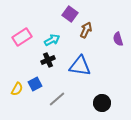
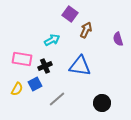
pink rectangle: moved 22 px down; rotated 42 degrees clockwise
black cross: moved 3 px left, 6 px down
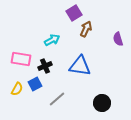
purple square: moved 4 px right, 1 px up; rotated 21 degrees clockwise
brown arrow: moved 1 px up
pink rectangle: moved 1 px left
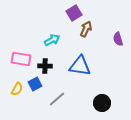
black cross: rotated 24 degrees clockwise
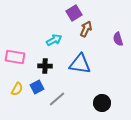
cyan arrow: moved 2 px right
pink rectangle: moved 6 px left, 2 px up
blue triangle: moved 2 px up
blue square: moved 2 px right, 3 px down
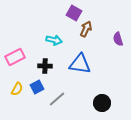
purple square: rotated 28 degrees counterclockwise
cyan arrow: rotated 42 degrees clockwise
pink rectangle: rotated 36 degrees counterclockwise
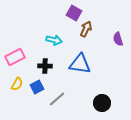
yellow semicircle: moved 5 px up
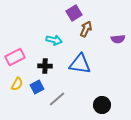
purple square: rotated 28 degrees clockwise
purple semicircle: rotated 80 degrees counterclockwise
black circle: moved 2 px down
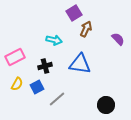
purple semicircle: rotated 128 degrees counterclockwise
black cross: rotated 16 degrees counterclockwise
black circle: moved 4 px right
